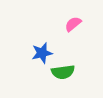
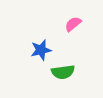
blue star: moved 1 px left, 3 px up
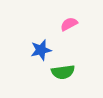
pink semicircle: moved 4 px left; rotated 12 degrees clockwise
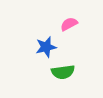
blue star: moved 5 px right, 3 px up
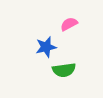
green semicircle: moved 1 px right, 2 px up
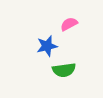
blue star: moved 1 px right, 1 px up
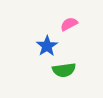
blue star: rotated 20 degrees counterclockwise
